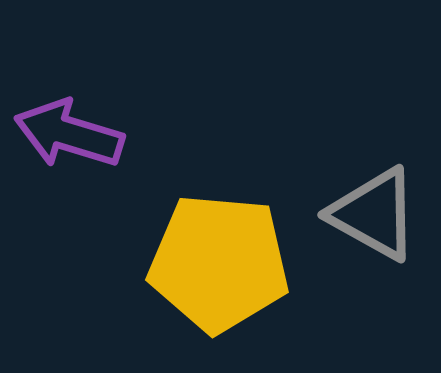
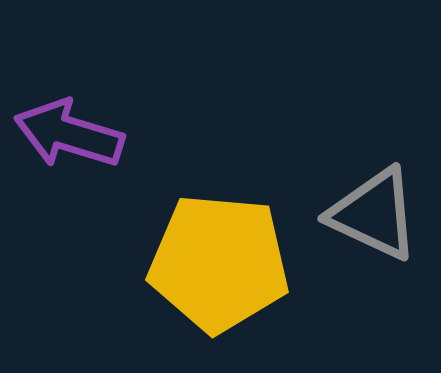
gray triangle: rotated 4 degrees counterclockwise
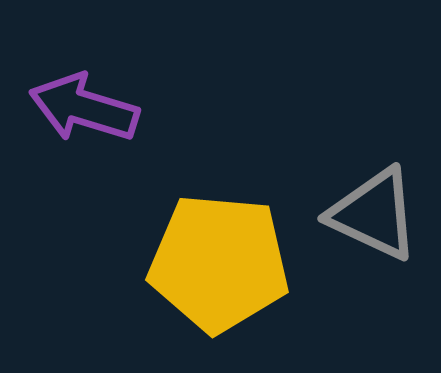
purple arrow: moved 15 px right, 26 px up
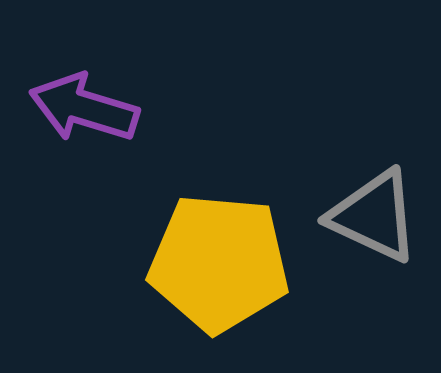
gray triangle: moved 2 px down
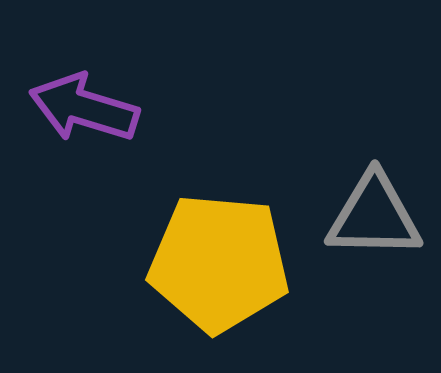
gray triangle: rotated 24 degrees counterclockwise
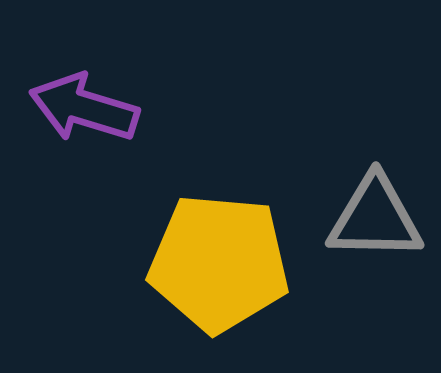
gray triangle: moved 1 px right, 2 px down
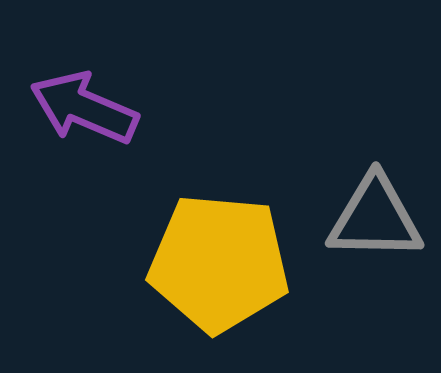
purple arrow: rotated 6 degrees clockwise
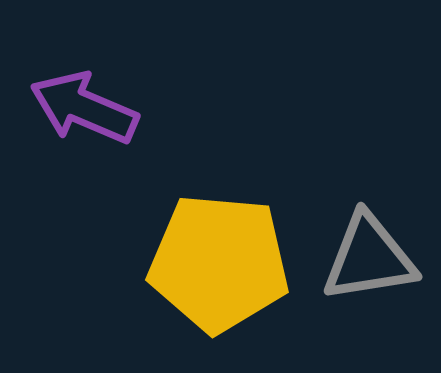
gray triangle: moved 6 px left, 40 px down; rotated 10 degrees counterclockwise
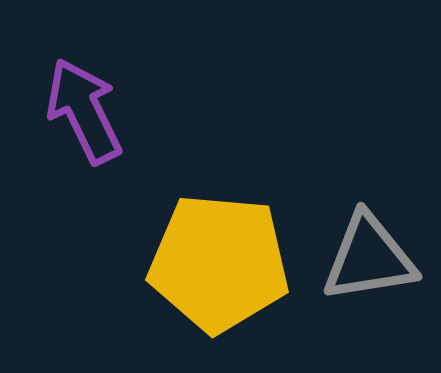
purple arrow: moved 3 px down; rotated 41 degrees clockwise
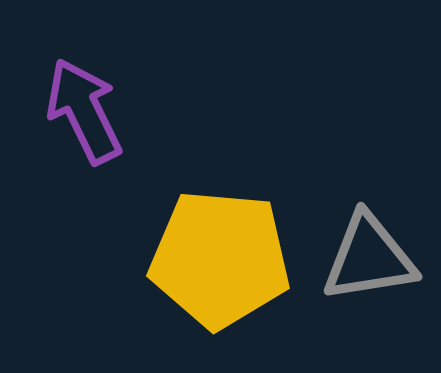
yellow pentagon: moved 1 px right, 4 px up
